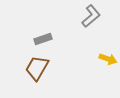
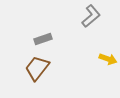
brown trapezoid: rotated 8 degrees clockwise
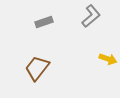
gray rectangle: moved 1 px right, 17 px up
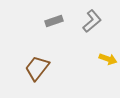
gray L-shape: moved 1 px right, 5 px down
gray rectangle: moved 10 px right, 1 px up
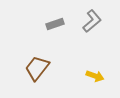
gray rectangle: moved 1 px right, 3 px down
yellow arrow: moved 13 px left, 17 px down
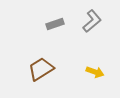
brown trapezoid: moved 4 px right, 1 px down; rotated 20 degrees clockwise
yellow arrow: moved 4 px up
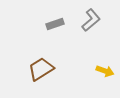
gray L-shape: moved 1 px left, 1 px up
yellow arrow: moved 10 px right, 1 px up
